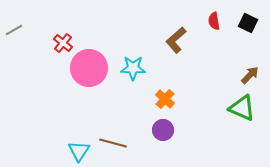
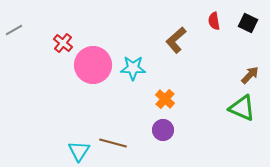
pink circle: moved 4 px right, 3 px up
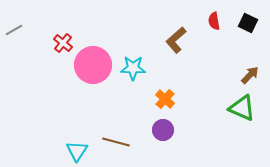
brown line: moved 3 px right, 1 px up
cyan triangle: moved 2 px left
